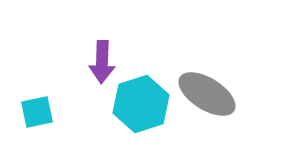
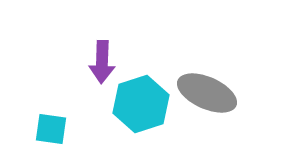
gray ellipse: moved 1 px up; rotated 8 degrees counterclockwise
cyan square: moved 14 px right, 17 px down; rotated 20 degrees clockwise
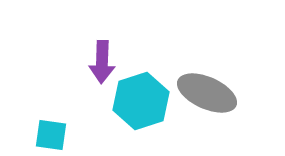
cyan hexagon: moved 3 px up
cyan square: moved 6 px down
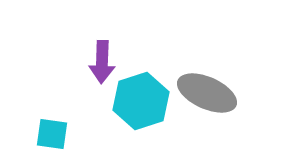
cyan square: moved 1 px right, 1 px up
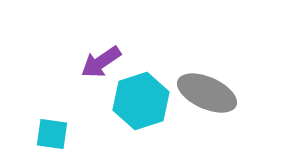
purple arrow: moved 1 px left; rotated 54 degrees clockwise
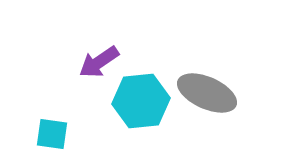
purple arrow: moved 2 px left
cyan hexagon: rotated 12 degrees clockwise
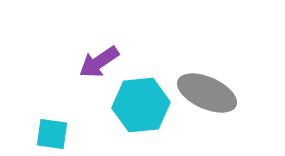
cyan hexagon: moved 4 px down
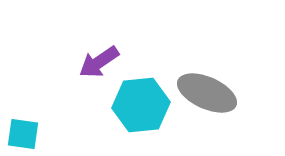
cyan square: moved 29 px left
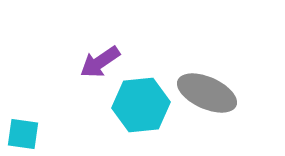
purple arrow: moved 1 px right
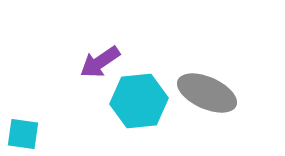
cyan hexagon: moved 2 px left, 4 px up
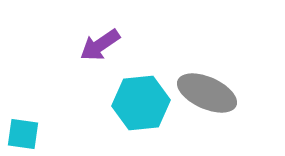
purple arrow: moved 17 px up
cyan hexagon: moved 2 px right, 2 px down
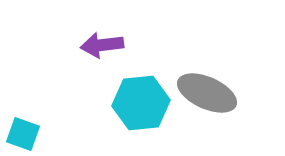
purple arrow: moved 2 px right; rotated 27 degrees clockwise
cyan square: rotated 12 degrees clockwise
